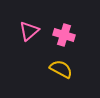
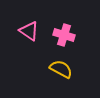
pink triangle: rotated 45 degrees counterclockwise
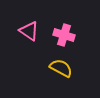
yellow semicircle: moved 1 px up
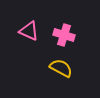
pink triangle: rotated 10 degrees counterclockwise
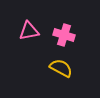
pink triangle: rotated 35 degrees counterclockwise
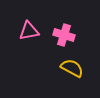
yellow semicircle: moved 11 px right
